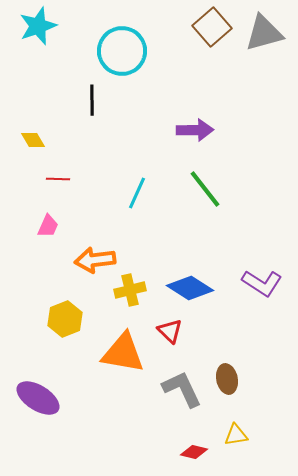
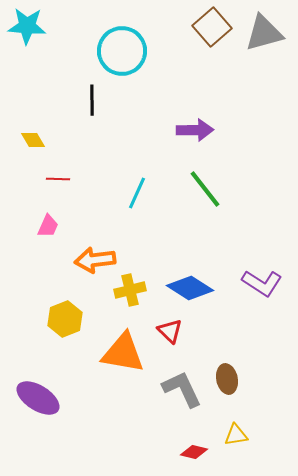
cyan star: moved 11 px left; rotated 24 degrees clockwise
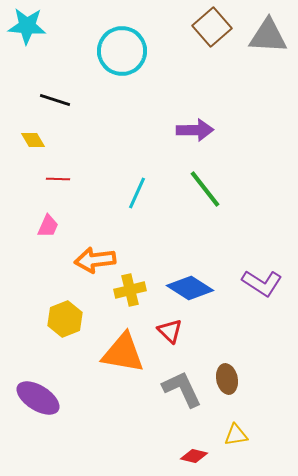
gray triangle: moved 4 px right, 3 px down; rotated 18 degrees clockwise
black line: moved 37 px left; rotated 72 degrees counterclockwise
red diamond: moved 4 px down
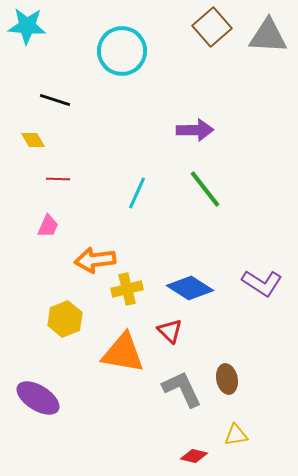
yellow cross: moved 3 px left, 1 px up
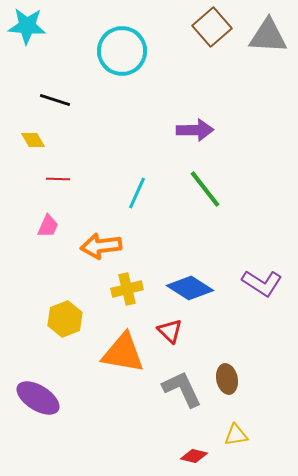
orange arrow: moved 6 px right, 14 px up
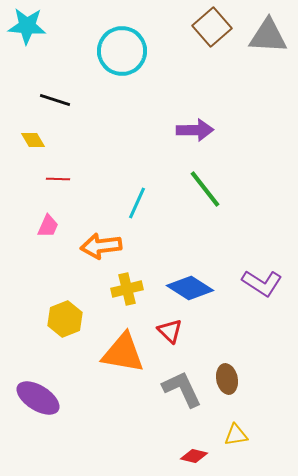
cyan line: moved 10 px down
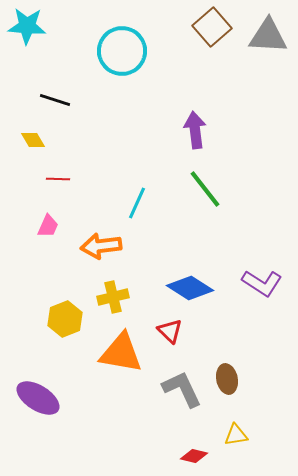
purple arrow: rotated 96 degrees counterclockwise
yellow cross: moved 14 px left, 8 px down
orange triangle: moved 2 px left
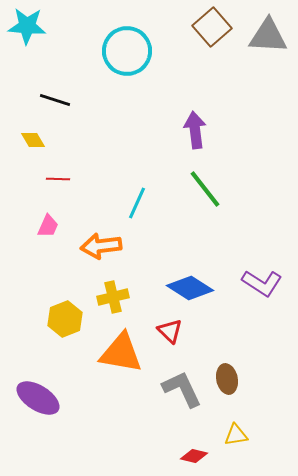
cyan circle: moved 5 px right
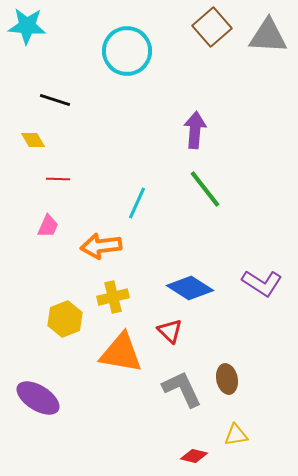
purple arrow: rotated 12 degrees clockwise
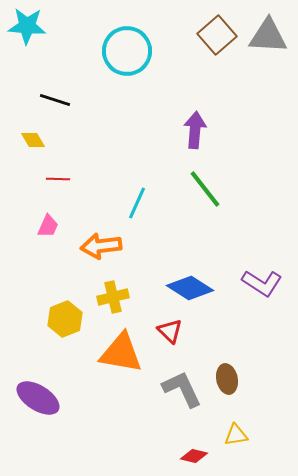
brown square: moved 5 px right, 8 px down
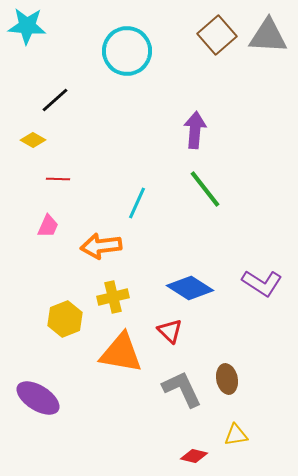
black line: rotated 60 degrees counterclockwise
yellow diamond: rotated 30 degrees counterclockwise
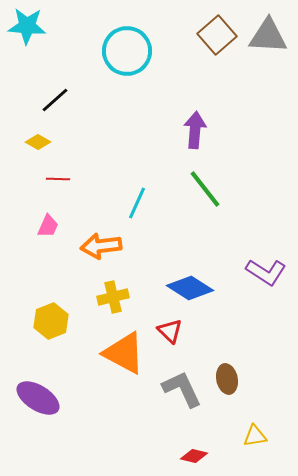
yellow diamond: moved 5 px right, 2 px down
purple L-shape: moved 4 px right, 11 px up
yellow hexagon: moved 14 px left, 2 px down
orange triangle: moved 3 px right; rotated 18 degrees clockwise
yellow triangle: moved 19 px right, 1 px down
